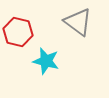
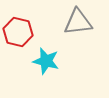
gray triangle: rotated 44 degrees counterclockwise
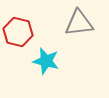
gray triangle: moved 1 px right, 1 px down
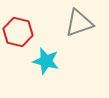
gray triangle: rotated 12 degrees counterclockwise
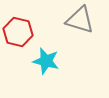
gray triangle: moved 1 px right, 3 px up; rotated 36 degrees clockwise
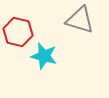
cyan star: moved 2 px left, 5 px up
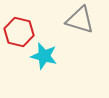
red hexagon: moved 1 px right
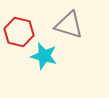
gray triangle: moved 11 px left, 5 px down
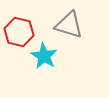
cyan star: rotated 16 degrees clockwise
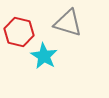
gray triangle: moved 1 px left, 2 px up
